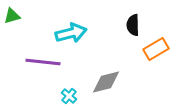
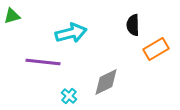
gray diamond: rotated 12 degrees counterclockwise
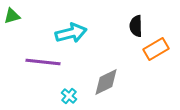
black semicircle: moved 3 px right, 1 px down
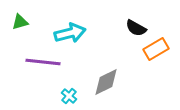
green triangle: moved 8 px right, 6 px down
black semicircle: moved 2 px down; rotated 60 degrees counterclockwise
cyan arrow: moved 1 px left
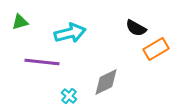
purple line: moved 1 px left
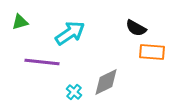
cyan arrow: rotated 20 degrees counterclockwise
orange rectangle: moved 4 px left, 3 px down; rotated 35 degrees clockwise
cyan cross: moved 5 px right, 4 px up
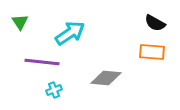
green triangle: rotated 48 degrees counterclockwise
black semicircle: moved 19 px right, 5 px up
gray diamond: moved 4 px up; rotated 32 degrees clockwise
cyan cross: moved 20 px left, 2 px up; rotated 28 degrees clockwise
